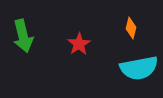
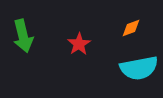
orange diamond: rotated 55 degrees clockwise
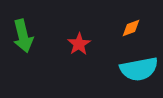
cyan semicircle: moved 1 px down
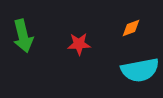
red star: rotated 30 degrees clockwise
cyan semicircle: moved 1 px right, 1 px down
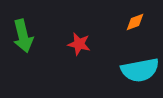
orange diamond: moved 4 px right, 6 px up
red star: rotated 15 degrees clockwise
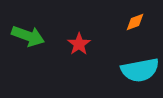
green arrow: moved 5 px right; rotated 56 degrees counterclockwise
red star: rotated 25 degrees clockwise
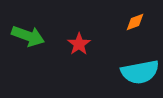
cyan semicircle: moved 2 px down
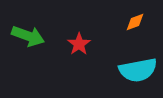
cyan semicircle: moved 2 px left, 2 px up
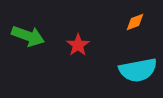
red star: moved 1 px left, 1 px down
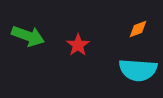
orange diamond: moved 3 px right, 7 px down
cyan semicircle: rotated 15 degrees clockwise
